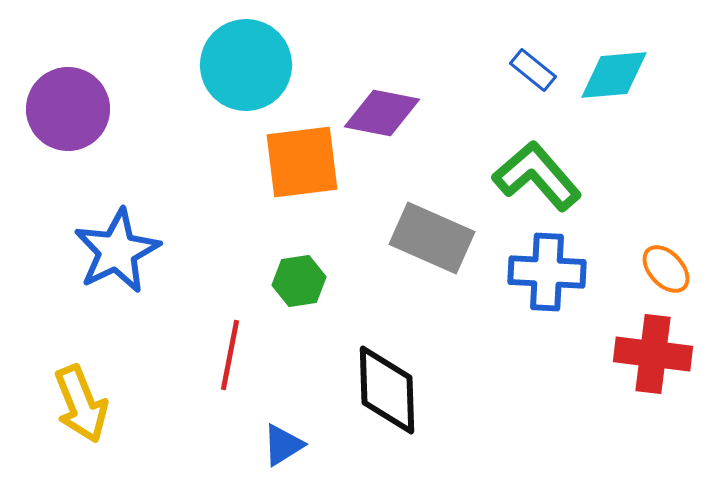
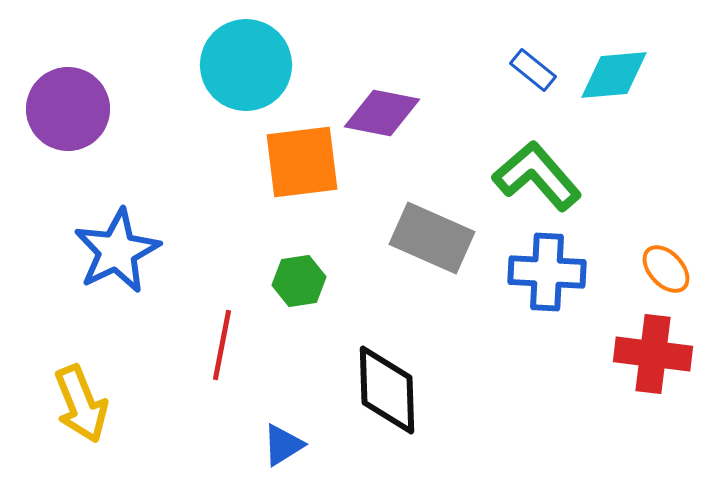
red line: moved 8 px left, 10 px up
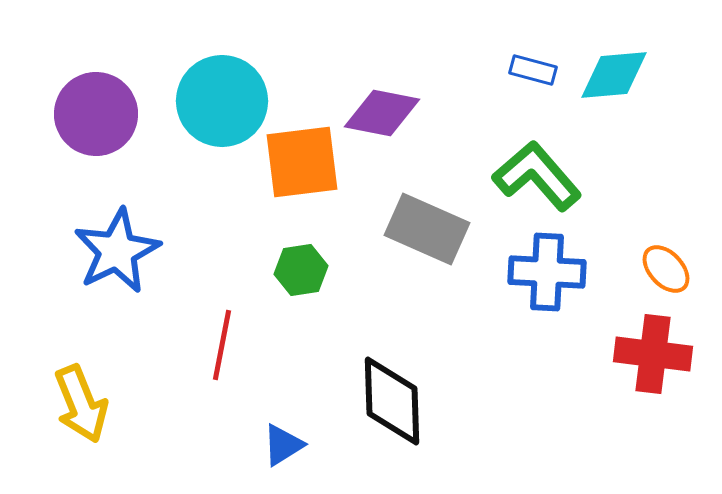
cyan circle: moved 24 px left, 36 px down
blue rectangle: rotated 24 degrees counterclockwise
purple circle: moved 28 px right, 5 px down
gray rectangle: moved 5 px left, 9 px up
green hexagon: moved 2 px right, 11 px up
black diamond: moved 5 px right, 11 px down
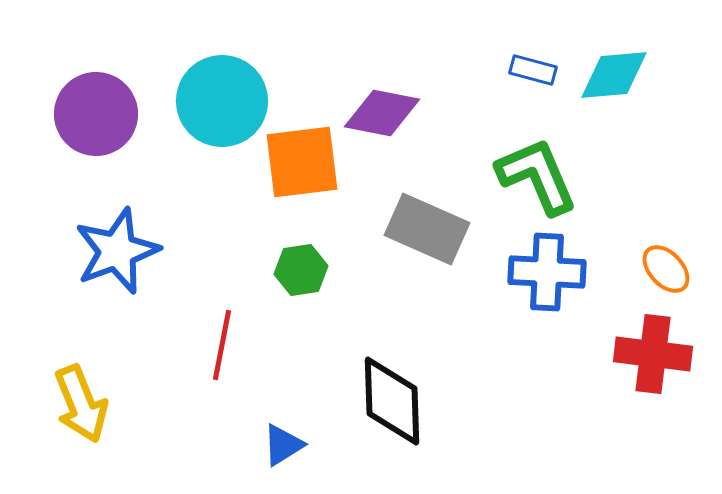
green L-shape: rotated 18 degrees clockwise
blue star: rotated 6 degrees clockwise
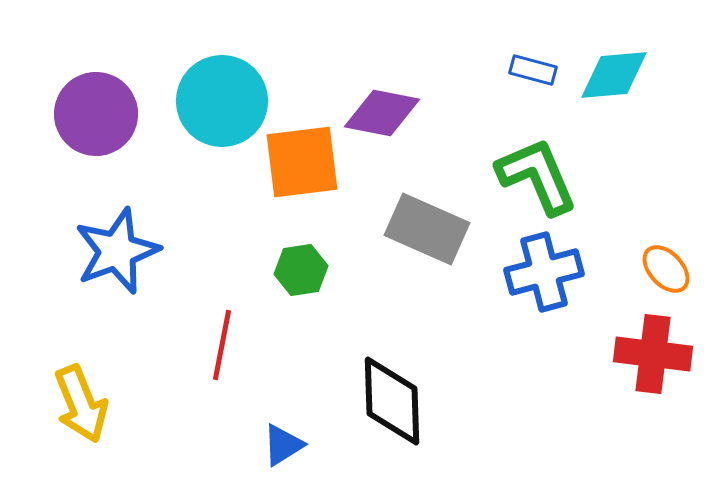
blue cross: moved 3 px left; rotated 18 degrees counterclockwise
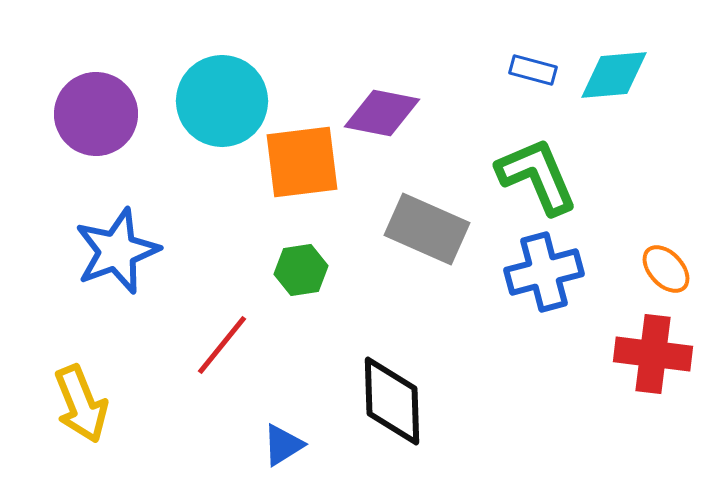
red line: rotated 28 degrees clockwise
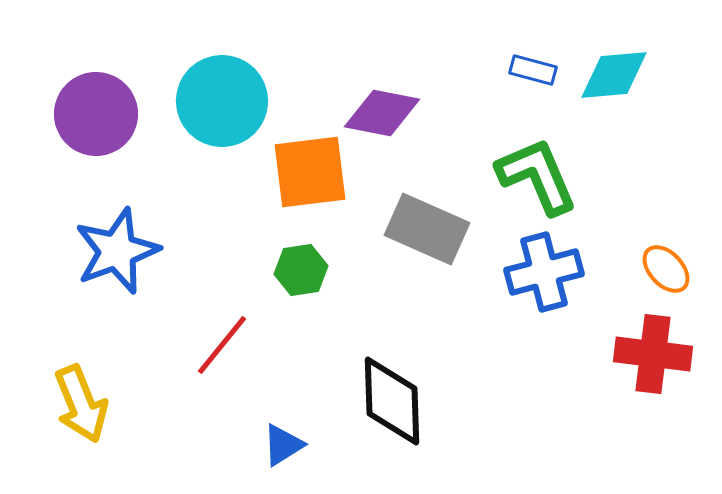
orange square: moved 8 px right, 10 px down
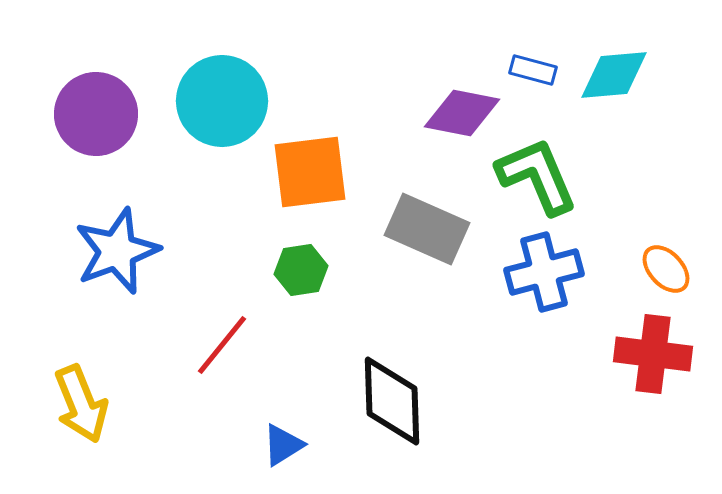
purple diamond: moved 80 px right
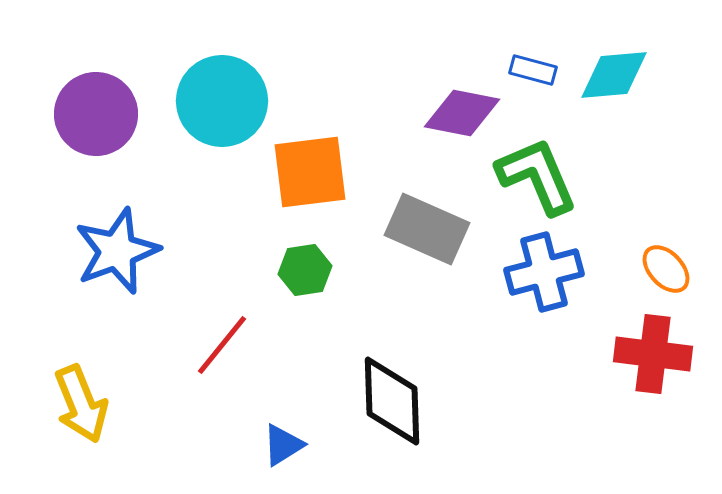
green hexagon: moved 4 px right
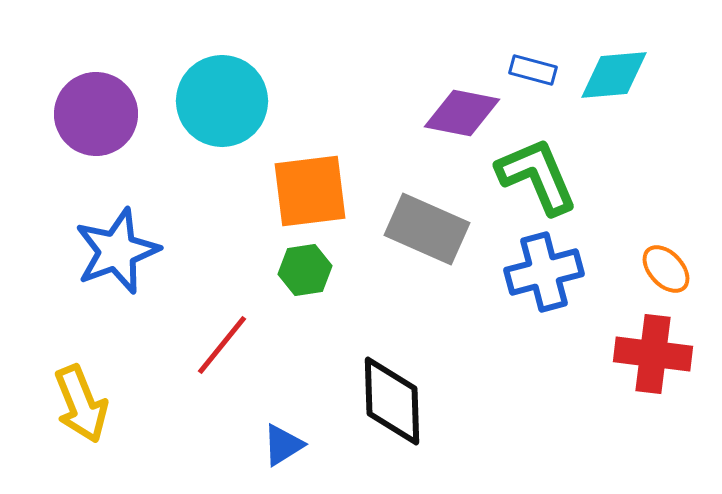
orange square: moved 19 px down
